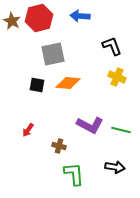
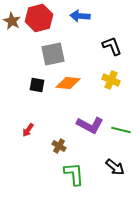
yellow cross: moved 6 px left, 3 px down
brown cross: rotated 16 degrees clockwise
black arrow: rotated 30 degrees clockwise
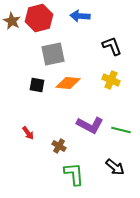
red arrow: moved 3 px down; rotated 72 degrees counterclockwise
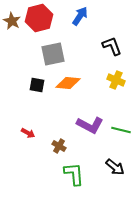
blue arrow: rotated 120 degrees clockwise
yellow cross: moved 5 px right
red arrow: rotated 24 degrees counterclockwise
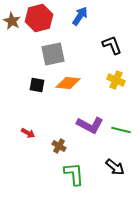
black L-shape: moved 1 px up
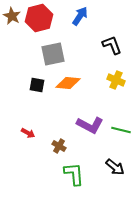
brown star: moved 5 px up
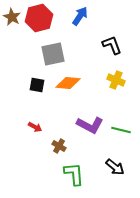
brown star: moved 1 px down
red arrow: moved 7 px right, 6 px up
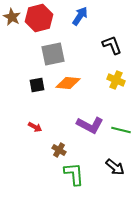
black square: rotated 21 degrees counterclockwise
brown cross: moved 4 px down
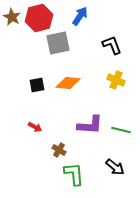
gray square: moved 5 px right, 11 px up
purple L-shape: rotated 24 degrees counterclockwise
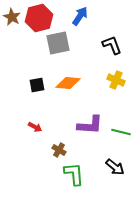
green line: moved 2 px down
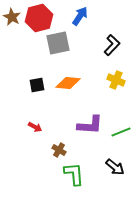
black L-shape: rotated 65 degrees clockwise
green line: rotated 36 degrees counterclockwise
